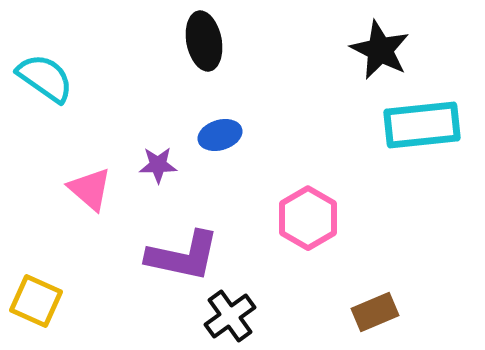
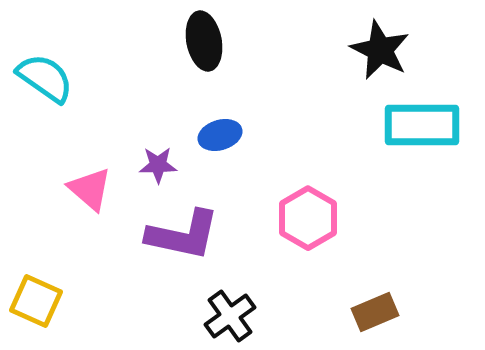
cyan rectangle: rotated 6 degrees clockwise
purple L-shape: moved 21 px up
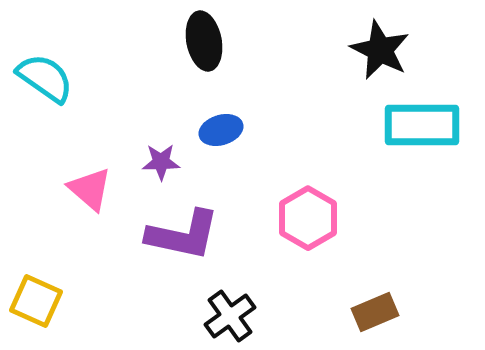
blue ellipse: moved 1 px right, 5 px up
purple star: moved 3 px right, 3 px up
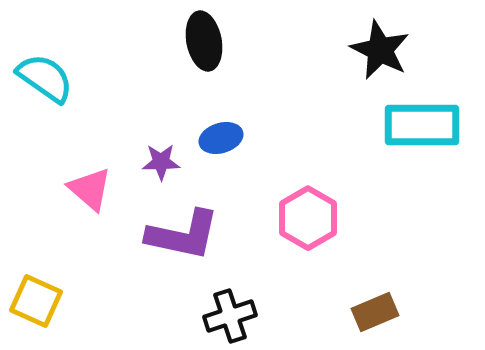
blue ellipse: moved 8 px down
black cross: rotated 18 degrees clockwise
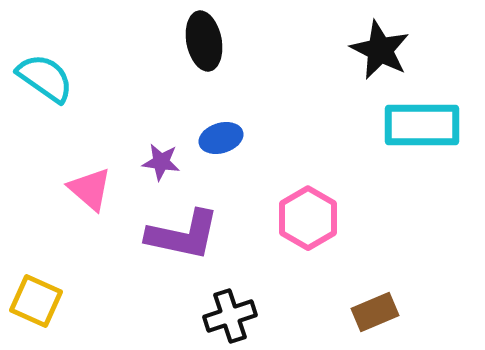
purple star: rotated 9 degrees clockwise
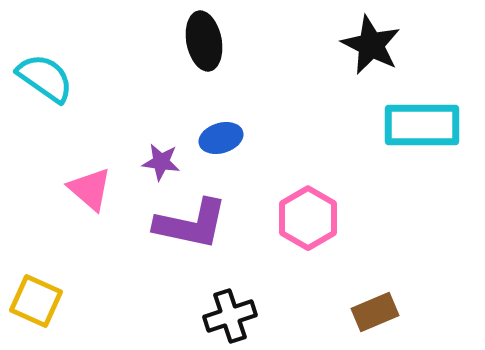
black star: moved 9 px left, 5 px up
purple L-shape: moved 8 px right, 11 px up
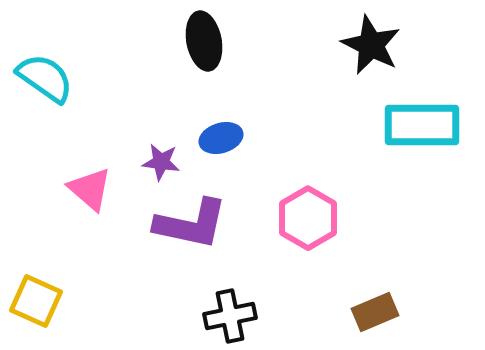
black cross: rotated 6 degrees clockwise
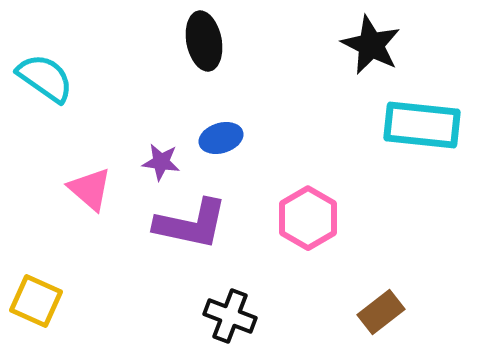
cyan rectangle: rotated 6 degrees clockwise
brown rectangle: moved 6 px right; rotated 15 degrees counterclockwise
black cross: rotated 33 degrees clockwise
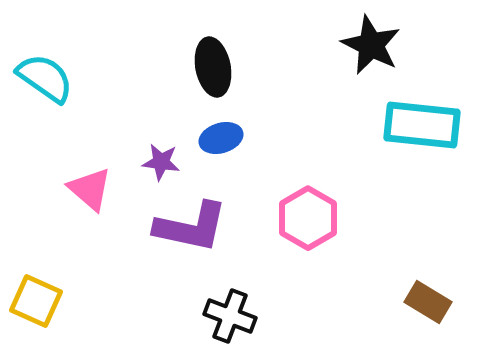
black ellipse: moved 9 px right, 26 px down
purple L-shape: moved 3 px down
brown rectangle: moved 47 px right, 10 px up; rotated 69 degrees clockwise
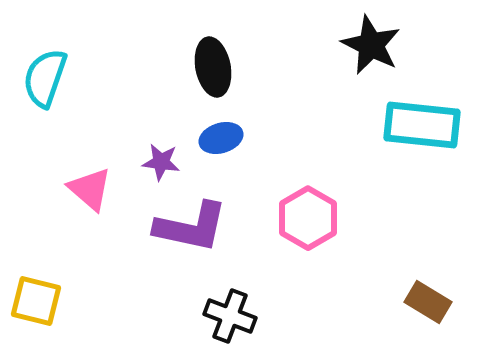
cyan semicircle: rotated 106 degrees counterclockwise
yellow square: rotated 10 degrees counterclockwise
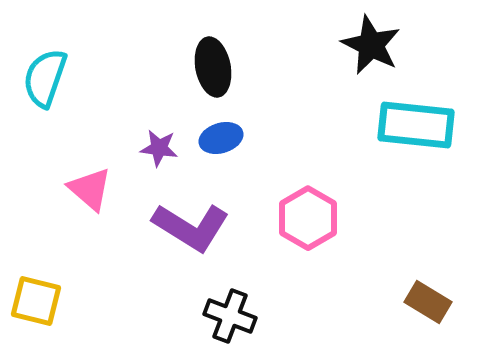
cyan rectangle: moved 6 px left
purple star: moved 2 px left, 14 px up
purple L-shape: rotated 20 degrees clockwise
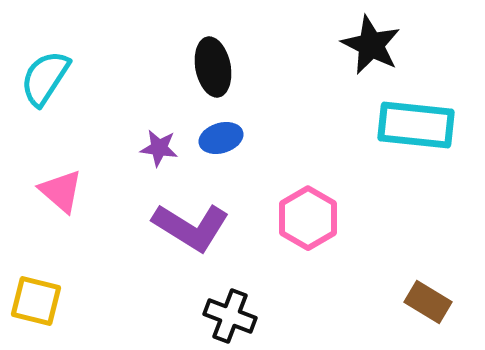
cyan semicircle: rotated 14 degrees clockwise
pink triangle: moved 29 px left, 2 px down
